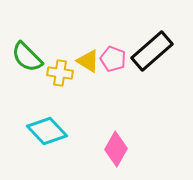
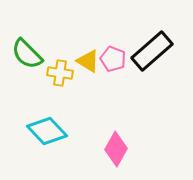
green semicircle: moved 3 px up
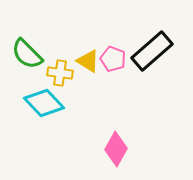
cyan diamond: moved 3 px left, 28 px up
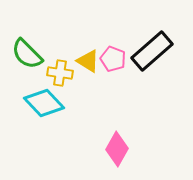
pink diamond: moved 1 px right
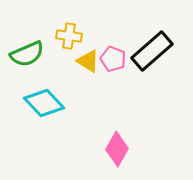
green semicircle: rotated 68 degrees counterclockwise
yellow cross: moved 9 px right, 37 px up
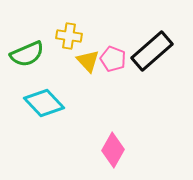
yellow triangle: rotated 15 degrees clockwise
pink diamond: moved 4 px left, 1 px down
